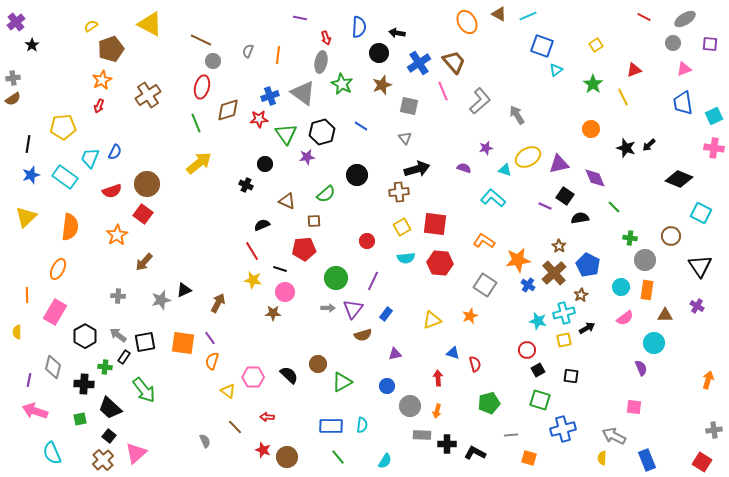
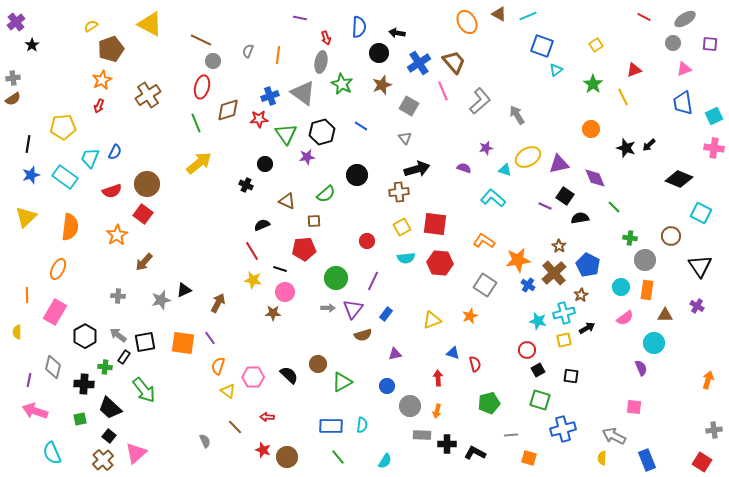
gray square at (409, 106): rotated 18 degrees clockwise
orange semicircle at (212, 361): moved 6 px right, 5 px down
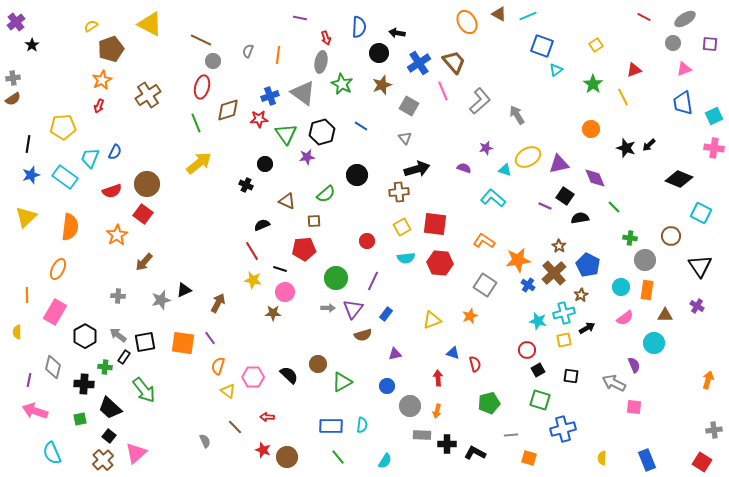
purple semicircle at (641, 368): moved 7 px left, 3 px up
gray arrow at (614, 436): moved 53 px up
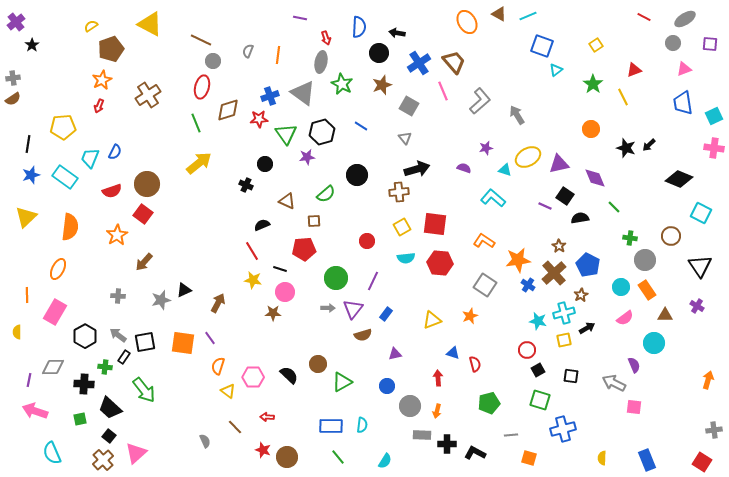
orange rectangle at (647, 290): rotated 42 degrees counterclockwise
gray diamond at (53, 367): rotated 75 degrees clockwise
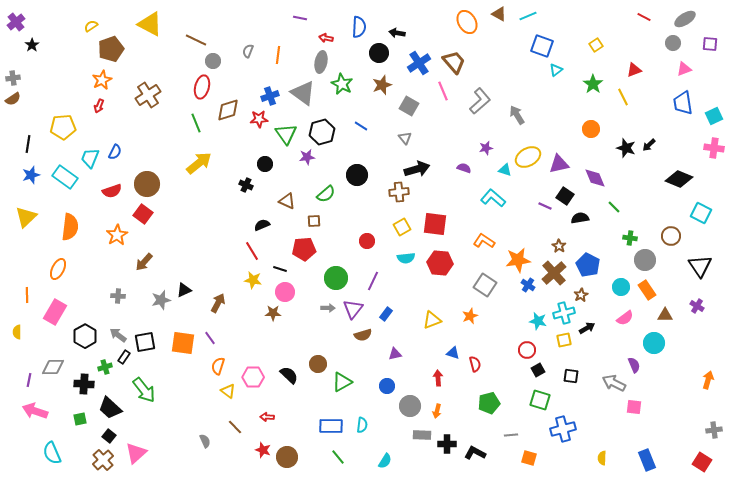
red arrow at (326, 38): rotated 120 degrees clockwise
brown line at (201, 40): moved 5 px left
green cross at (105, 367): rotated 24 degrees counterclockwise
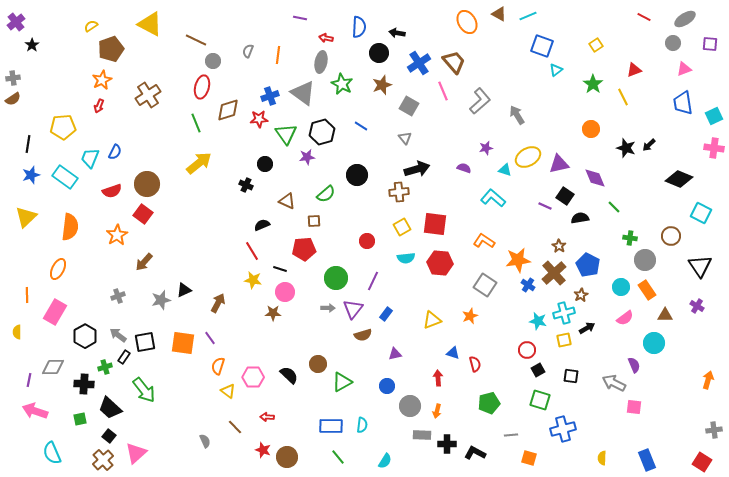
gray cross at (118, 296): rotated 24 degrees counterclockwise
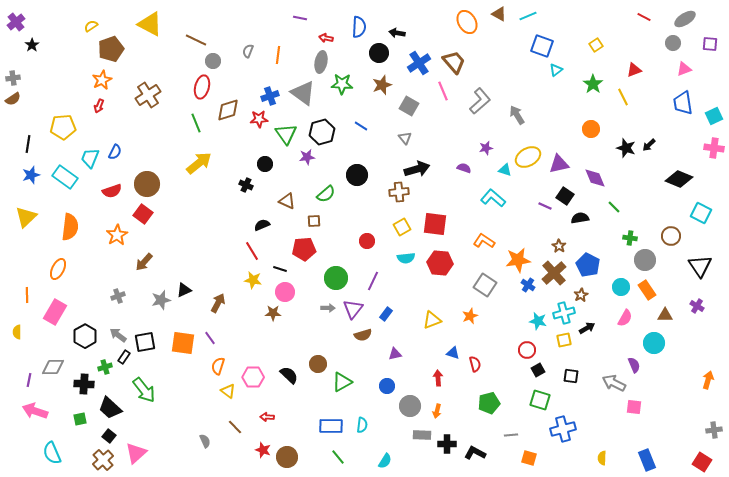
green star at (342, 84): rotated 25 degrees counterclockwise
pink semicircle at (625, 318): rotated 24 degrees counterclockwise
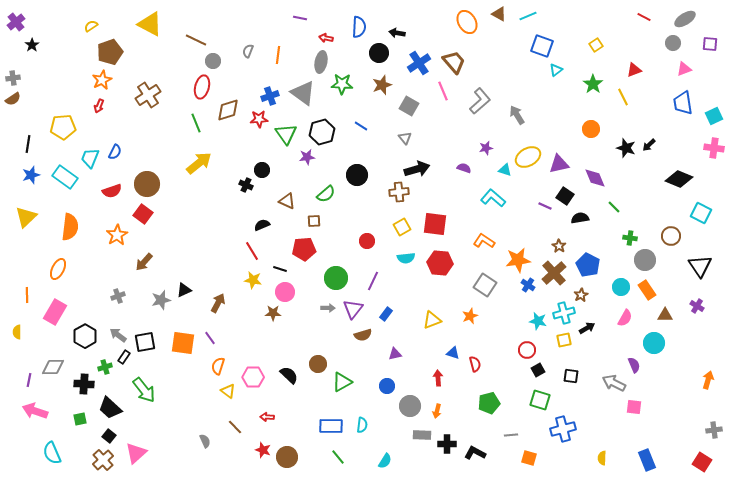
brown pentagon at (111, 49): moved 1 px left, 3 px down
black circle at (265, 164): moved 3 px left, 6 px down
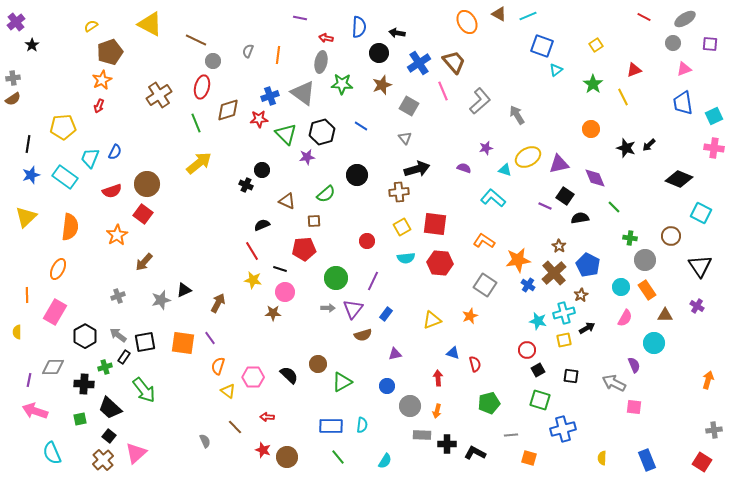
brown cross at (148, 95): moved 11 px right
green triangle at (286, 134): rotated 10 degrees counterclockwise
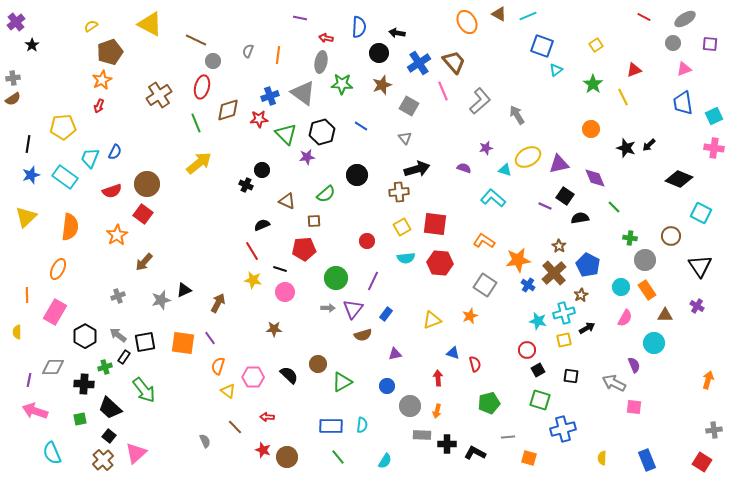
brown star at (273, 313): moved 1 px right, 16 px down
gray line at (511, 435): moved 3 px left, 2 px down
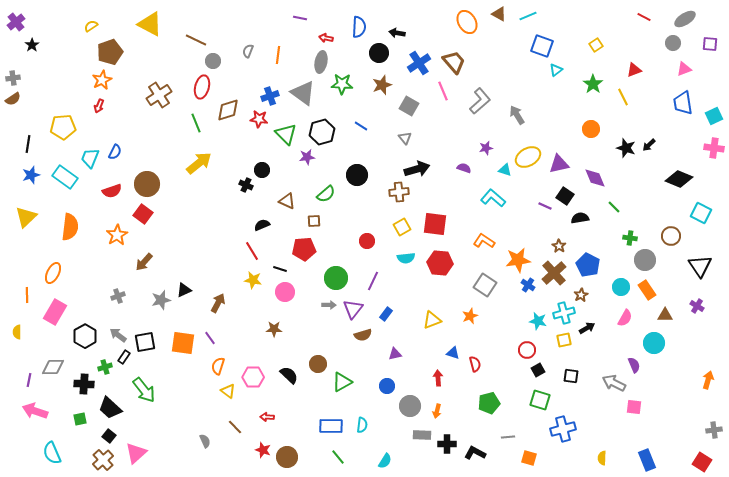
red star at (259, 119): rotated 12 degrees clockwise
orange ellipse at (58, 269): moved 5 px left, 4 px down
gray arrow at (328, 308): moved 1 px right, 3 px up
